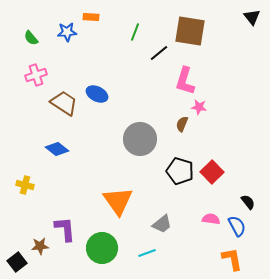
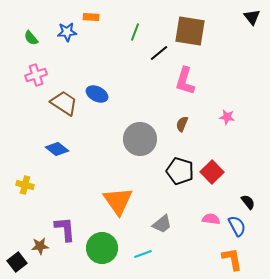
pink star: moved 28 px right, 10 px down
cyan line: moved 4 px left, 1 px down
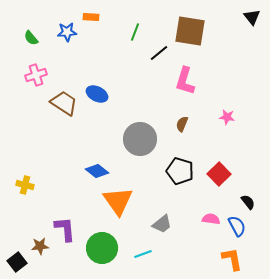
blue diamond: moved 40 px right, 22 px down
red square: moved 7 px right, 2 px down
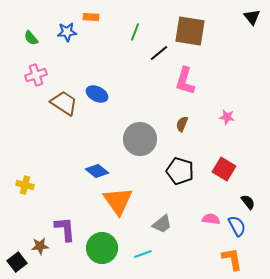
red square: moved 5 px right, 5 px up; rotated 15 degrees counterclockwise
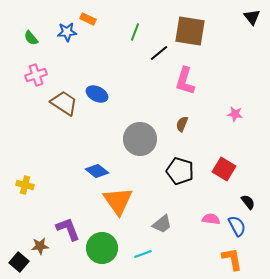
orange rectangle: moved 3 px left, 2 px down; rotated 21 degrees clockwise
pink star: moved 8 px right, 3 px up
purple L-shape: moved 3 px right; rotated 16 degrees counterclockwise
black square: moved 2 px right; rotated 12 degrees counterclockwise
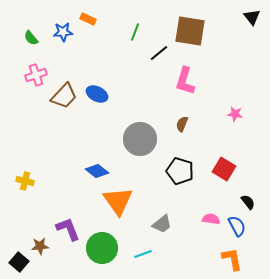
blue star: moved 4 px left
brown trapezoid: moved 7 px up; rotated 100 degrees clockwise
yellow cross: moved 4 px up
